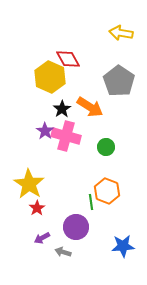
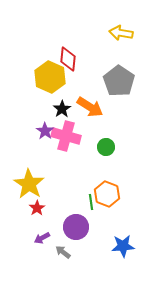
red diamond: rotated 35 degrees clockwise
orange hexagon: moved 3 px down
gray arrow: rotated 21 degrees clockwise
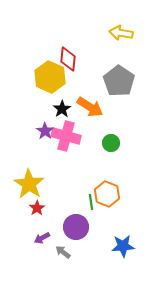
green circle: moved 5 px right, 4 px up
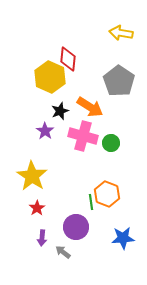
black star: moved 2 px left, 2 px down; rotated 12 degrees clockwise
pink cross: moved 17 px right
yellow star: moved 3 px right, 8 px up
purple arrow: rotated 56 degrees counterclockwise
blue star: moved 8 px up
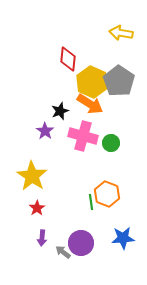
yellow hexagon: moved 42 px right, 5 px down
orange arrow: moved 3 px up
purple circle: moved 5 px right, 16 px down
